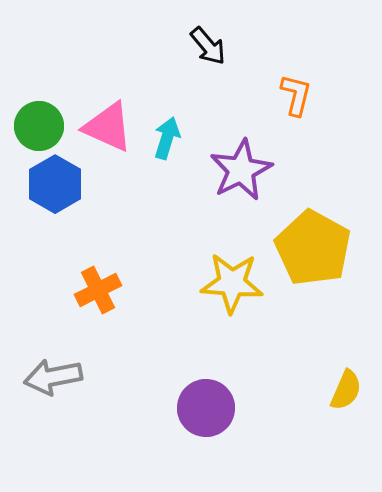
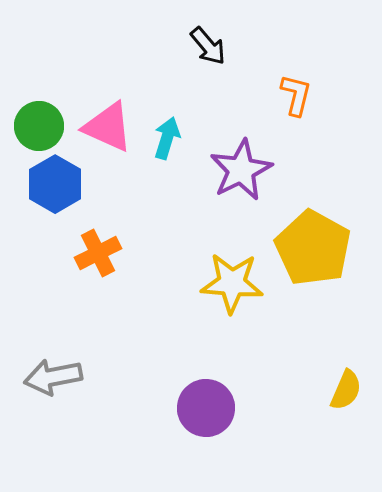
orange cross: moved 37 px up
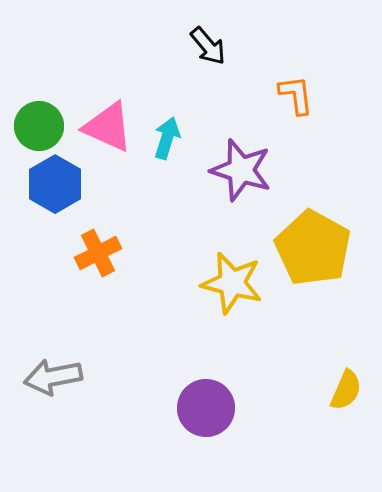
orange L-shape: rotated 21 degrees counterclockwise
purple star: rotated 28 degrees counterclockwise
yellow star: rotated 10 degrees clockwise
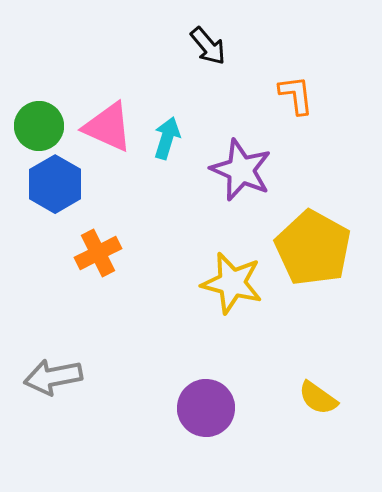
purple star: rotated 6 degrees clockwise
yellow semicircle: moved 28 px left, 8 px down; rotated 102 degrees clockwise
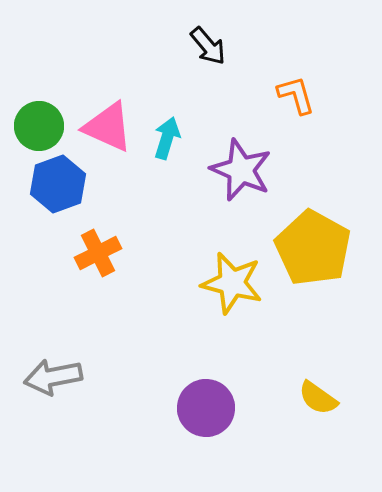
orange L-shape: rotated 9 degrees counterclockwise
blue hexagon: moved 3 px right; rotated 10 degrees clockwise
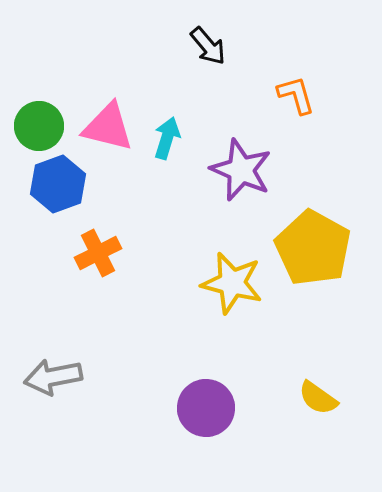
pink triangle: rotated 10 degrees counterclockwise
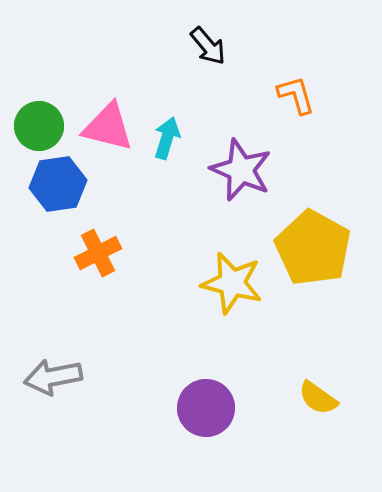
blue hexagon: rotated 12 degrees clockwise
